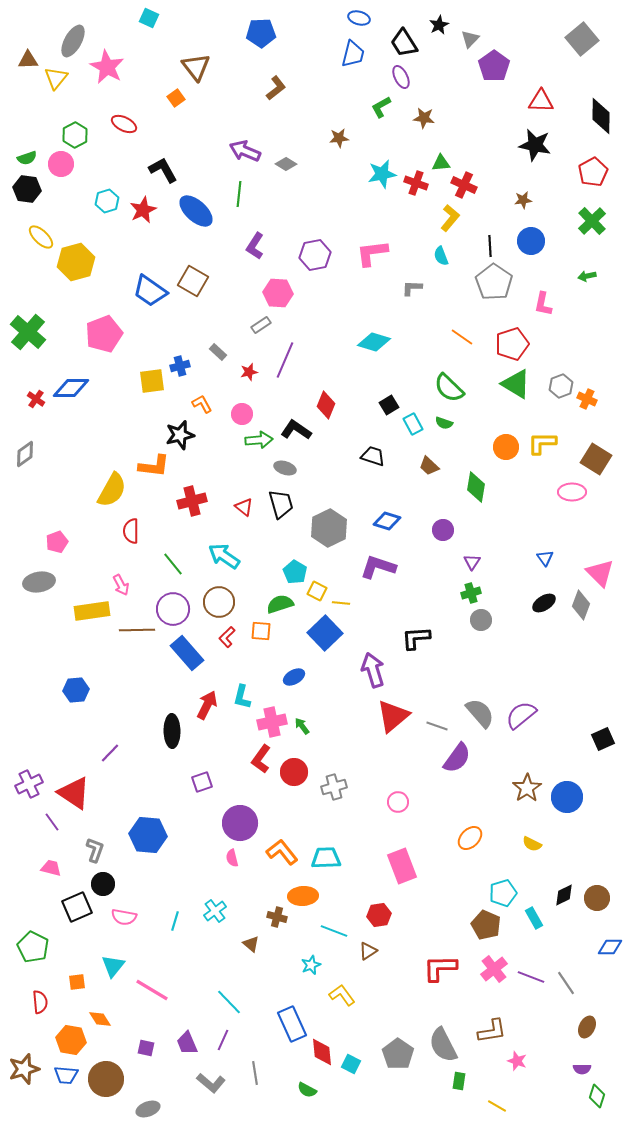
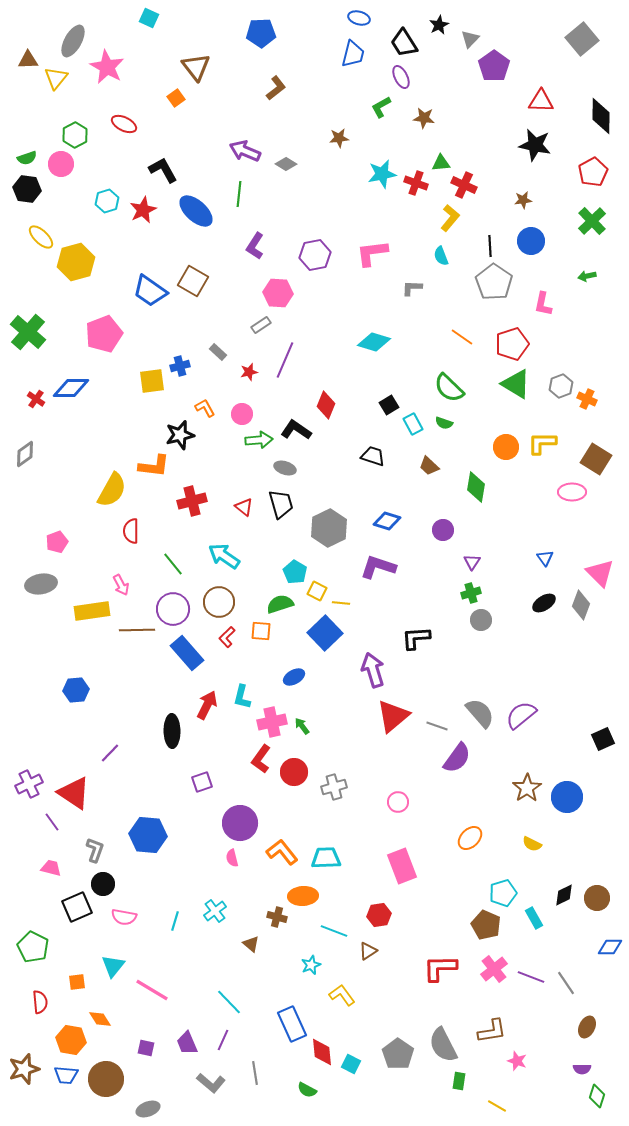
orange L-shape at (202, 404): moved 3 px right, 4 px down
gray ellipse at (39, 582): moved 2 px right, 2 px down
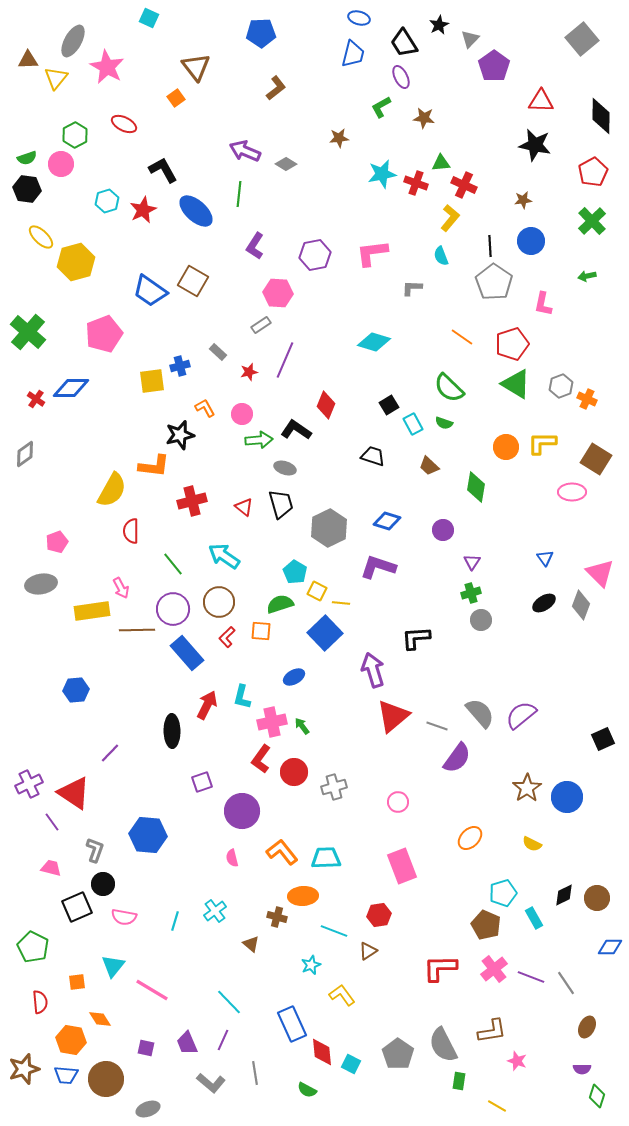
pink arrow at (121, 585): moved 3 px down
purple circle at (240, 823): moved 2 px right, 12 px up
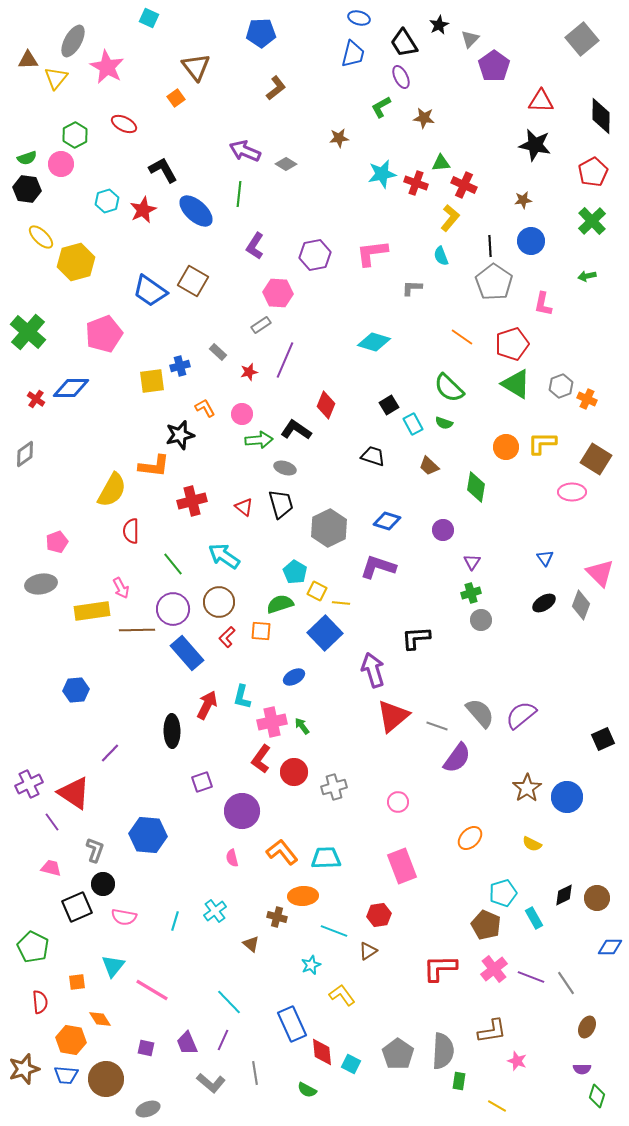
gray semicircle at (443, 1045): moved 6 px down; rotated 150 degrees counterclockwise
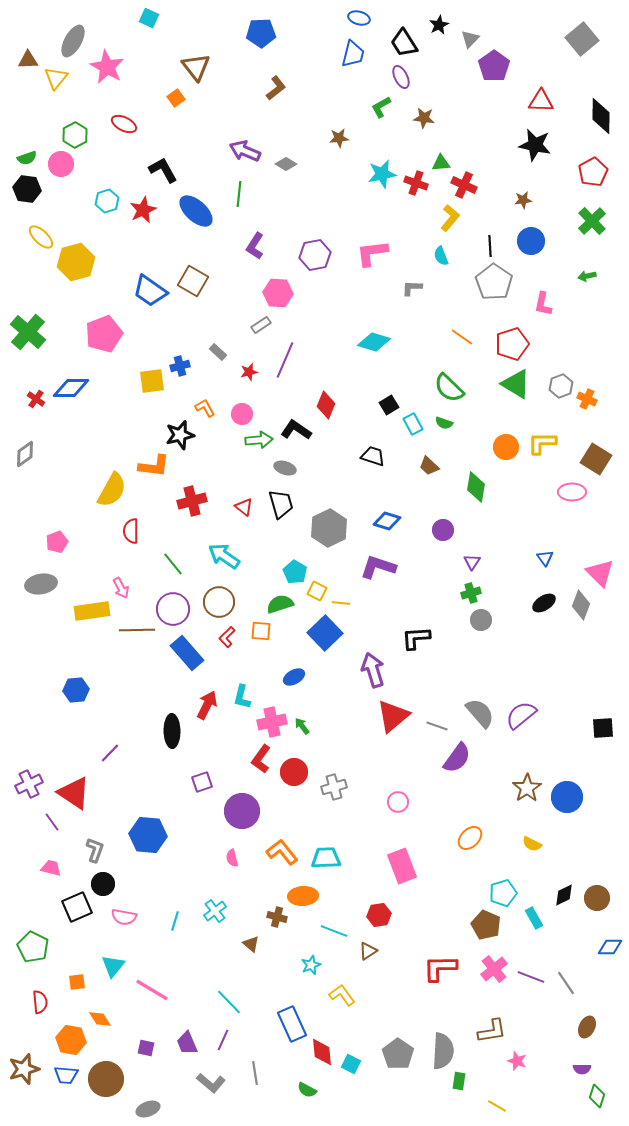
black square at (603, 739): moved 11 px up; rotated 20 degrees clockwise
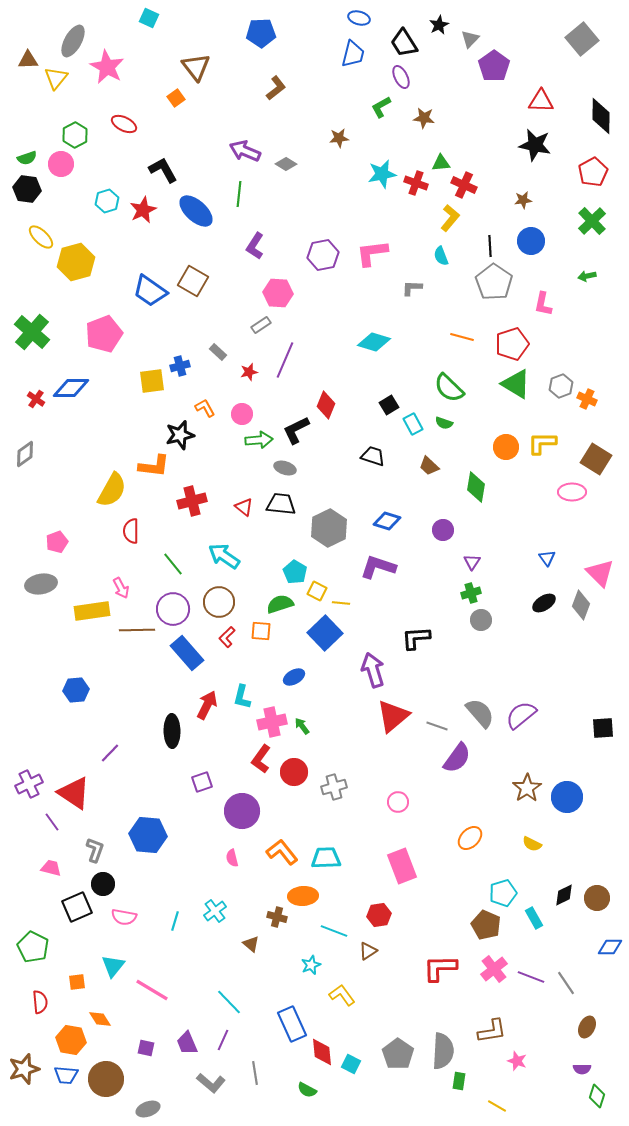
purple hexagon at (315, 255): moved 8 px right
green cross at (28, 332): moved 4 px right
orange line at (462, 337): rotated 20 degrees counterclockwise
black L-shape at (296, 430): rotated 60 degrees counterclockwise
black trapezoid at (281, 504): rotated 68 degrees counterclockwise
blue triangle at (545, 558): moved 2 px right
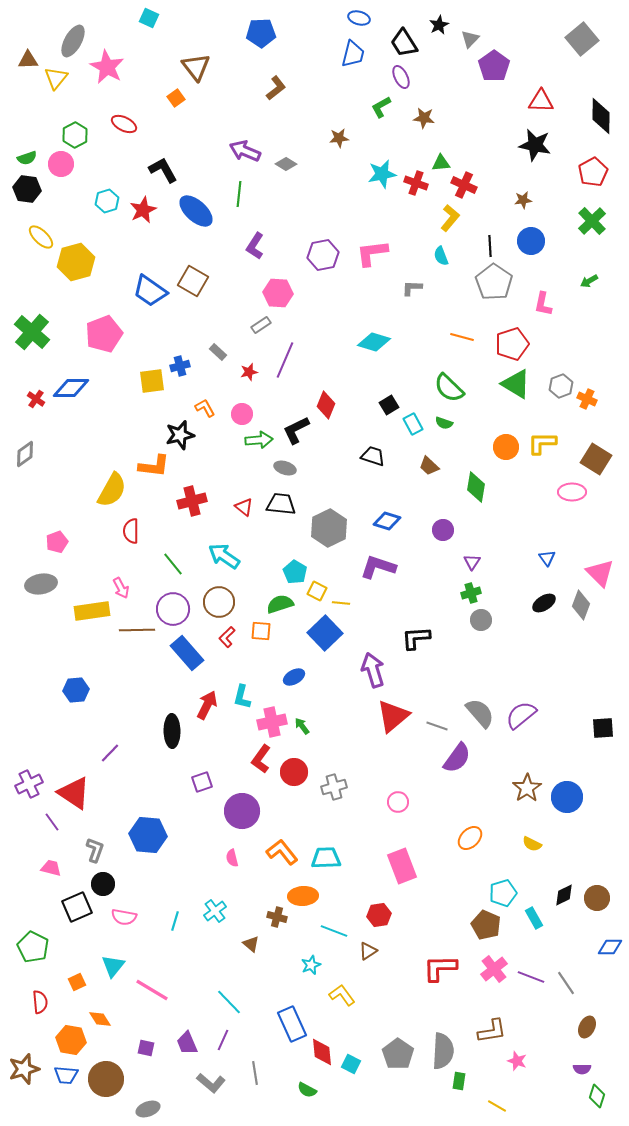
green arrow at (587, 276): moved 2 px right, 5 px down; rotated 18 degrees counterclockwise
orange square at (77, 982): rotated 18 degrees counterclockwise
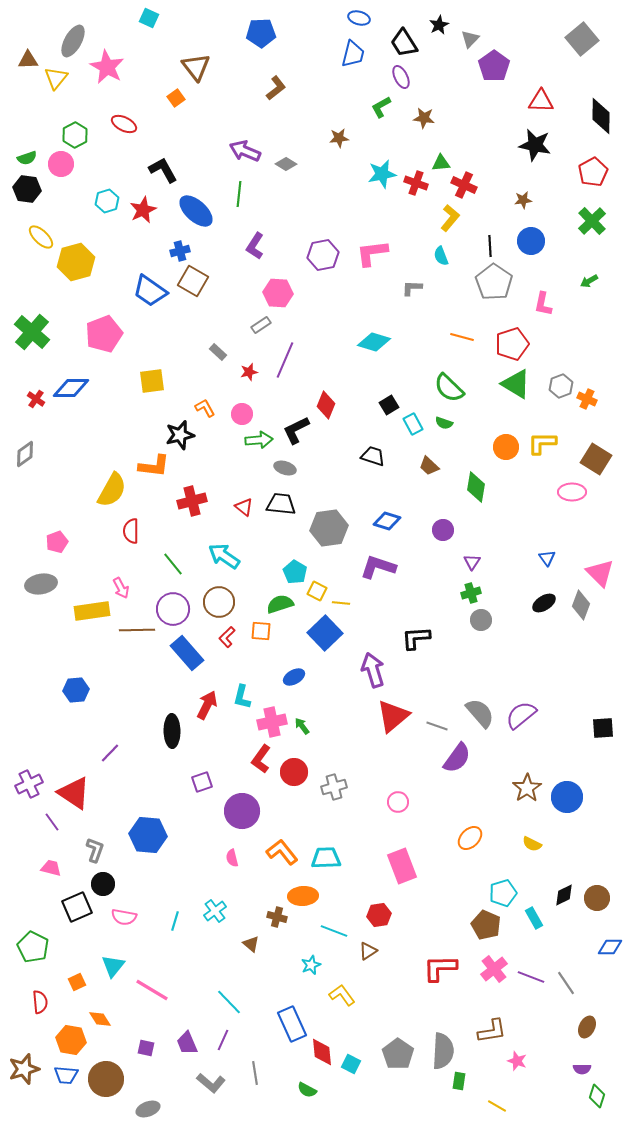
blue cross at (180, 366): moved 115 px up
gray hexagon at (329, 528): rotated 18 degrees clockwise
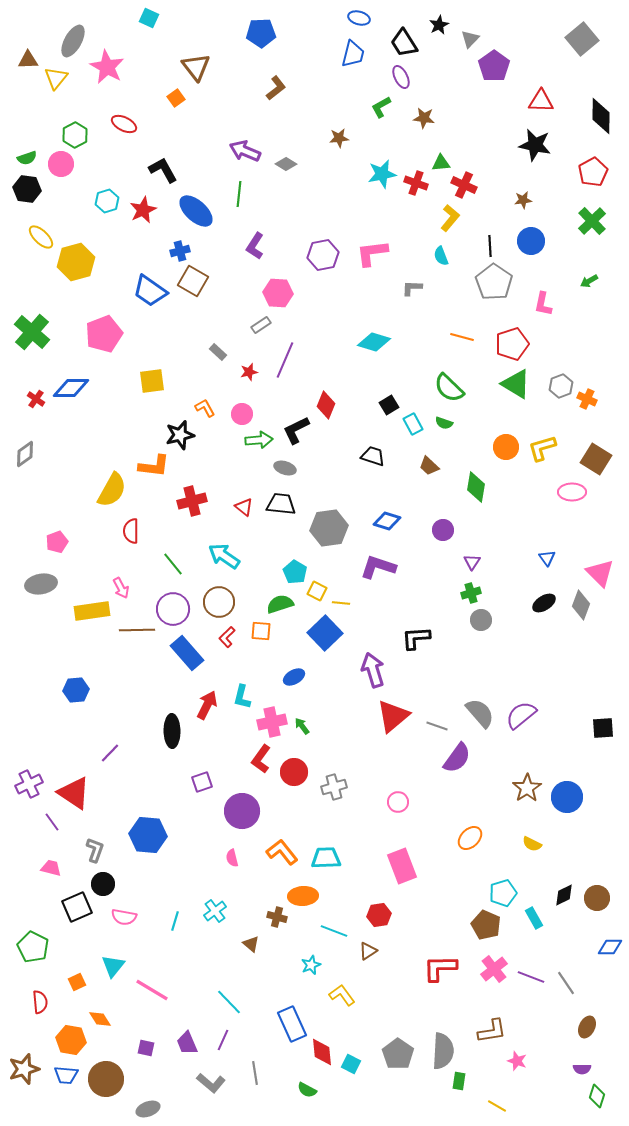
yellow L-shape at (542, 443): moved 5 px down; rotated 16 degrees counterclockwise
